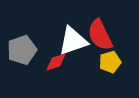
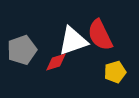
yellow pentagon: moved 5 px right, 10 px down
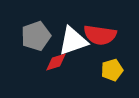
red semicircle: rotated 56 degrees counterclockwise
gray pentagon: moved 14 px right, 14 px up
yellow pentagon: moved 3 px left, 2 px up
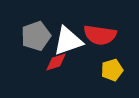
white triangle: moved 5 px left
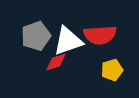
red semicircle: rotated 12 degrees counterclockwise
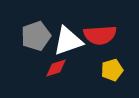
red diamond: moved 6 px down
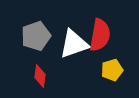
red semicircle: rotated 76 degrees counterclockwise
white triangle: moved 6 px right, 3 px down
red diamond: moved 16 px left, 8 px down; rotated 65 degrees counterclockwise
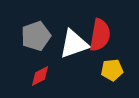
yellow pentagon: rotated 10 degrees clockwise
red diamond: rotated 55 degrees clockwise
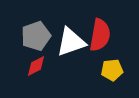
white triangle: moved 3 px left, 2 px up
red diamond: moved 4 px left, 10 px up
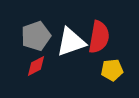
red semicircle: moved 1 px left, 2 px down
